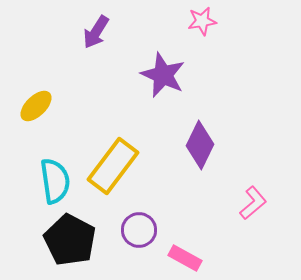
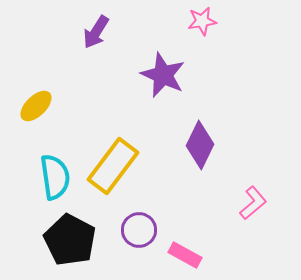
cyan semicircle: moved 4 px up
pink rectangle: moved 3 px up
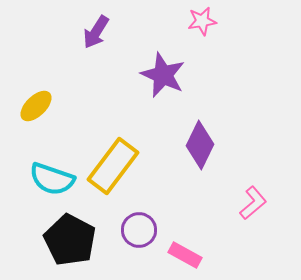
cyan semicircle: moved 3 px left, 2 px down; rotated 117 degrees clockwise
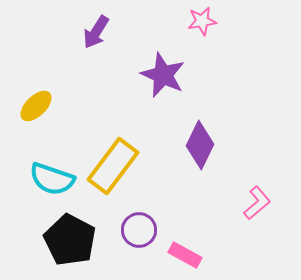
pink L-shape: moved 4 px right
